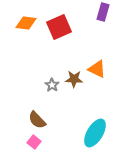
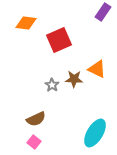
purple rectangle: rotated 18 degrees clockwise
red square: moved 13 px down
brown semicircle: moved 1 px left, 1 px up; rotated 72 degrees counterclockwise
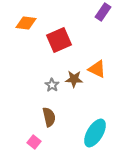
brown semicircle: moved 13 px right, 2 px up; rotated 78 degrees counterclockwise
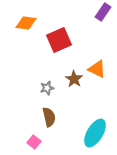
brown star: rotated 30 degrees clockwise
gray star: moved 5 px left, 3 px down; rotated 24 degrees clockwise
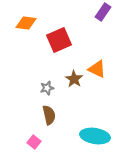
brown semicircle: moved 2 px up
cyan ellipse: moved 3 px down; rotated 68 degrees clockwise
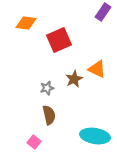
brown star: rotated 12 degrees clockwise
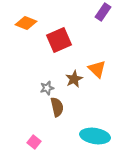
orange diamond: rotated 15 degrees clockwise
orange triangle: rotated 18 degrees clockwise
brown semicircle: moved 8 px right, 8 px up
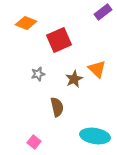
purple rectangle: rotated 18 degrees clockwise
gray star: moved 9 px left, 14 px up
